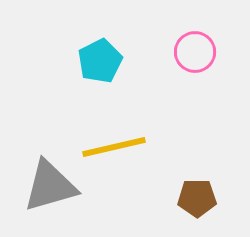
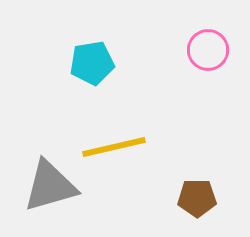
pink circle: moved 13 px right, 2 px up
cyan pentagon: moved 8 px left, 2 px down; rotated 18 degrees clockwise
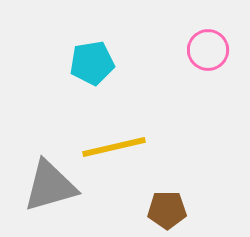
brown pentagon: moved 30 px left, 12 px down
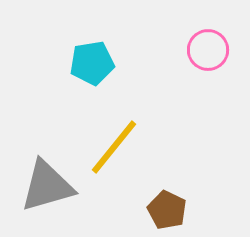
yellow line: rotated 38 degrees counterclockwise
gray triangle: moved 3 px left
brown pentagon: rotated 27 degrees clockwise
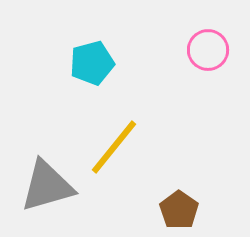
cyan pentagon: rotated 6 degrees counterclockwise
brown pentagon: moved 12 px right; rotated 9 degrees clockwise
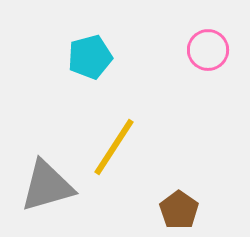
cyan pentagon: moved 2 px left, 6 px up
yellow line: rotated 6 degrees counterclockwise
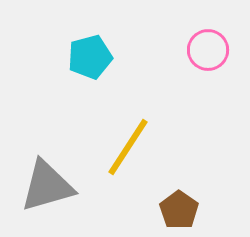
yellow line: moved 14 px right
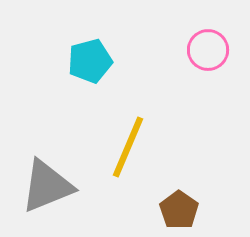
cyan pentagon: moved 4 px down
yellow line: rotated 10 degrees counterclockwise
gray triangle: rotated 6 degrees counterclockwise
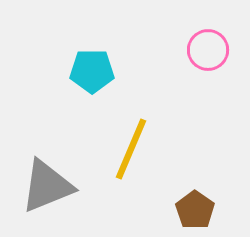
cyan pentagon: moved 2 px right, 10 px down; rotated 15 degrees clockwise
yellow line: moved 3 px right, 2 px down
brown pentagon: moved 16 px right
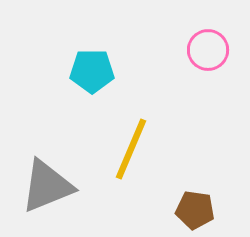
brown pentagon: rotated 27 degrees counterclockwise
